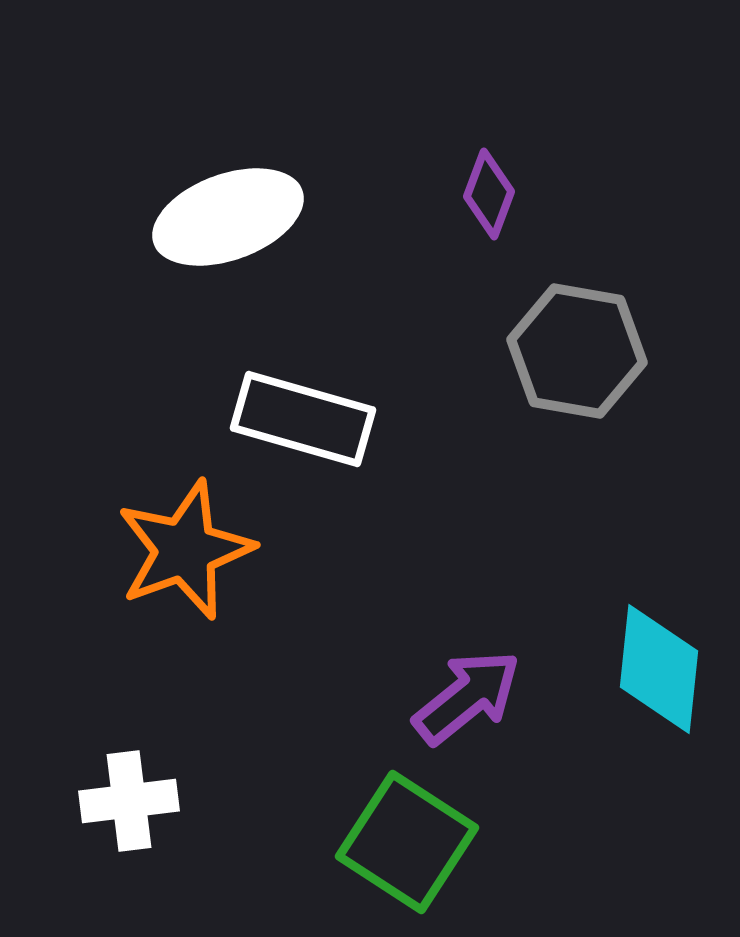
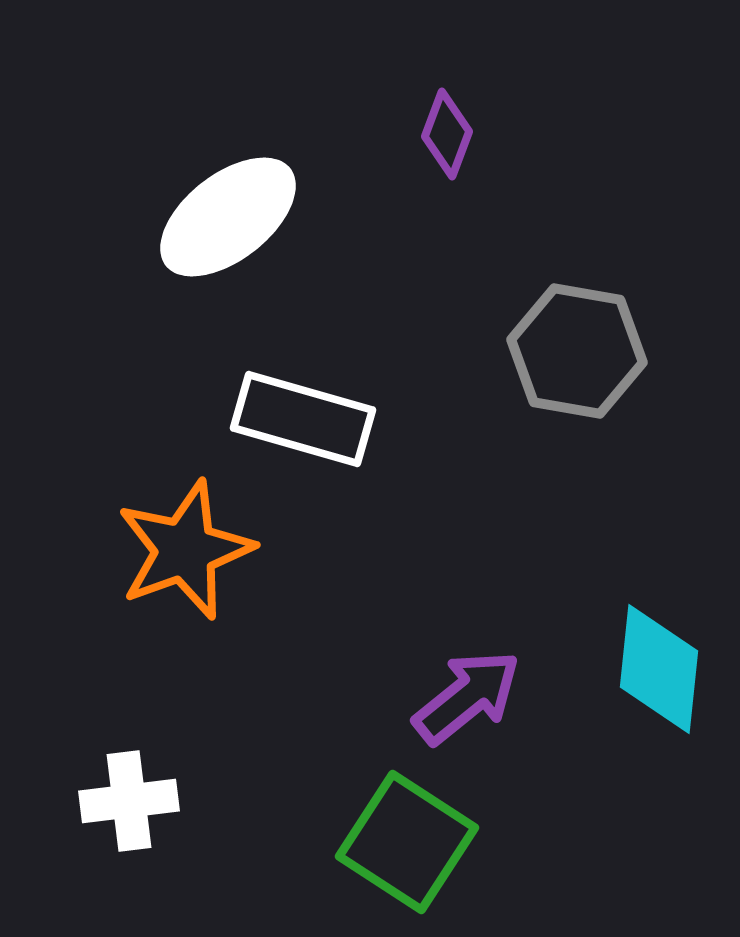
purple diamond: moved 42 px left, 60 px up
white ellipse: rotated 18 degrees counterclockwise
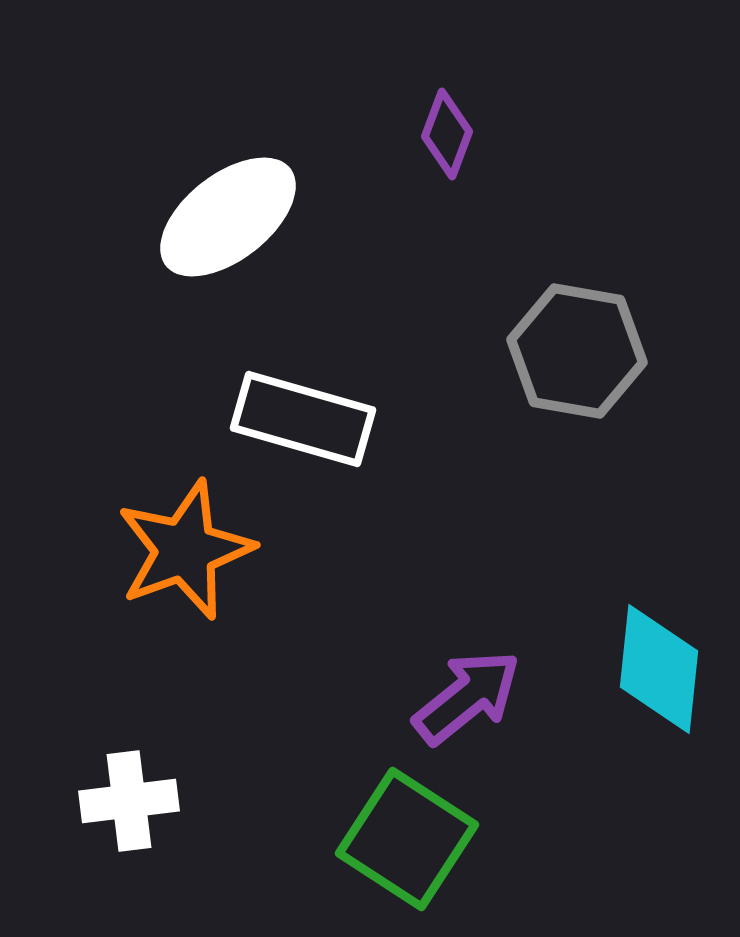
green square: moved 3 px up
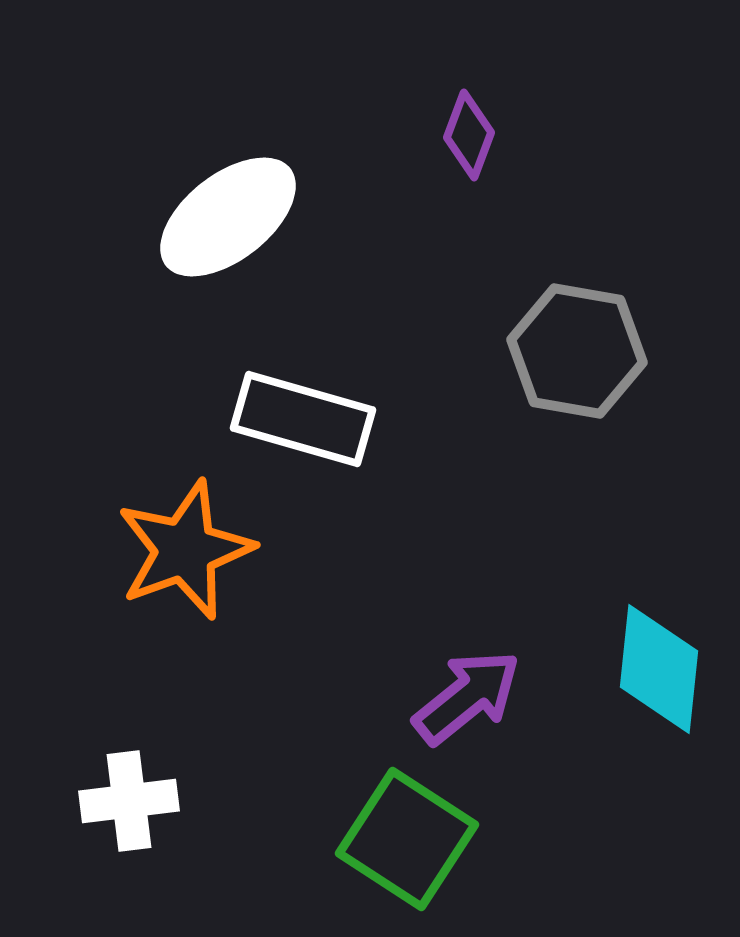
purple diamond: moved 22 px right, 1 px down
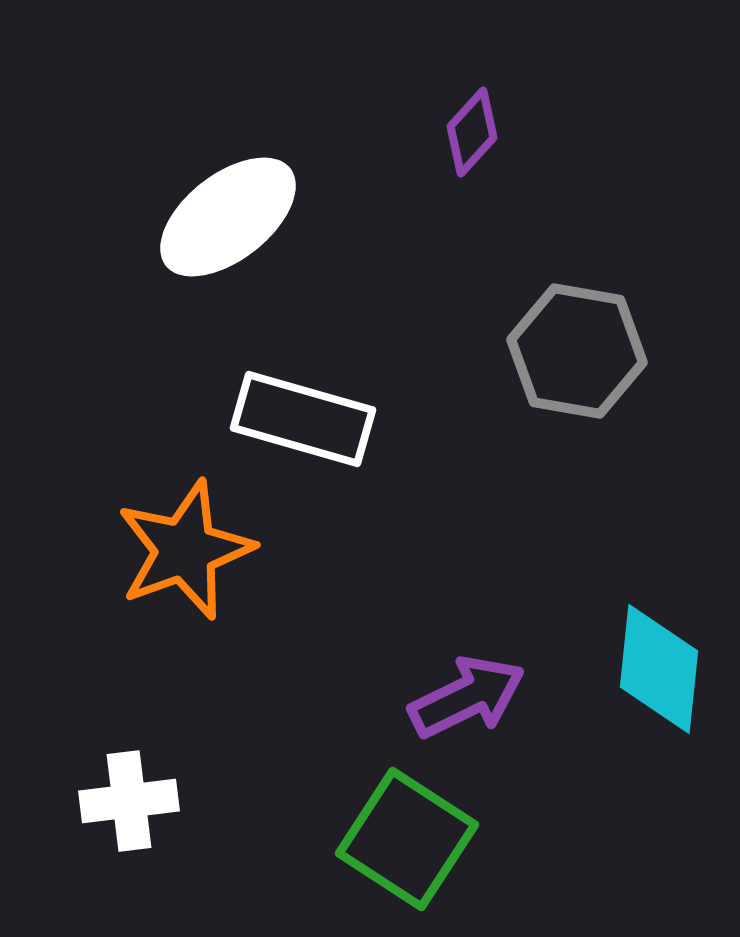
purple diamond: moved 3 px right, 3 px up; rotated 22 degrees clockwise
purple arrow: rotated 13 degrees clockwise
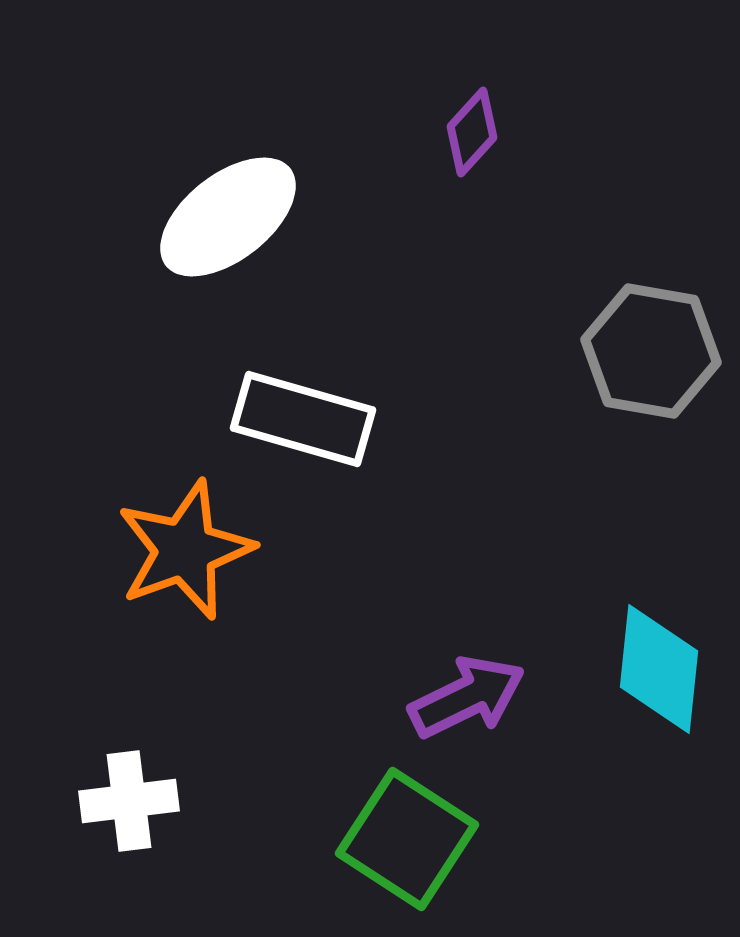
gray hexagon: moved 74 px right
